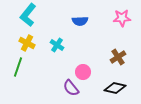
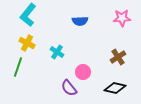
cyan cross: moved 7 px down
purple semicircle: moved 2 px left
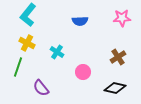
purple semicircle: moved 28 px left
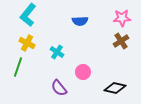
brown cross: moved 3 px right, 16 px up
purple semicircle: moved 18 px right
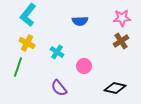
pink circle: moved 1 px right, 6 px up
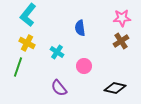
blue semicircle: moved 7 px down; rotated 84 degrees clockwise
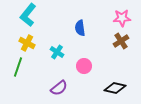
purple semicircle: rotated 90 degrees counterclockwise
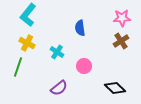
black diamond: rotated 30 degrees clockwise
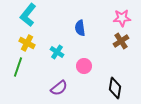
black diamond: rotated 55 degrees clockwise
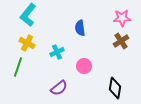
cyan cross: rotated 32 degrees clockwise
